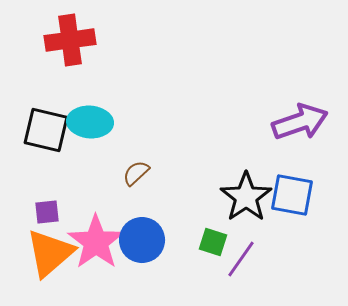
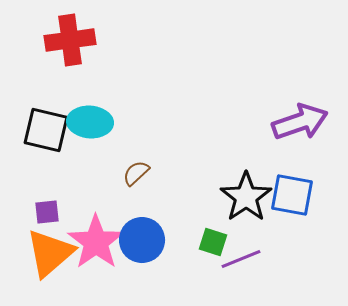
purple line: rotated 33 degrees clockwise
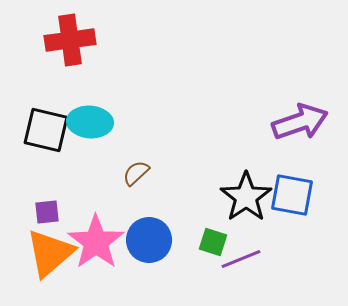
blue circle: moved 7 px right
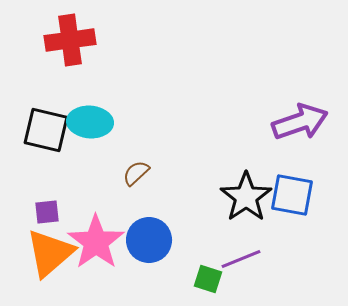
green square: moved 5 px left, 37 px down
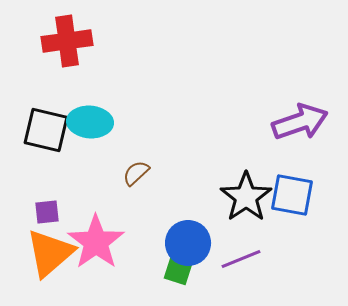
red cross: moved 3 px left, 1 px down
blue circle: moved 39 px right, 3 px down
green square: moved 30 px left, 8 px up
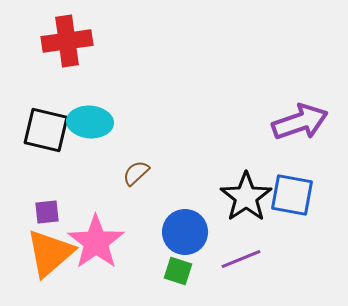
blue circle: moved 3 px left, 11 px up
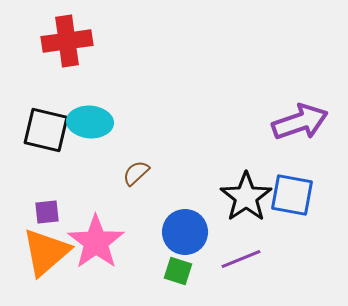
orange triangle: moved 4 px left, 1 px up
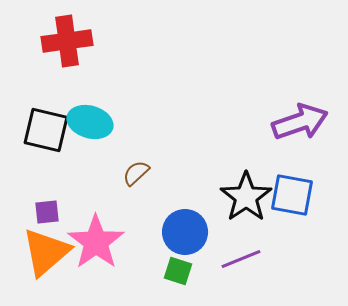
cyan ellipse: rotated 12 degrees clockwise
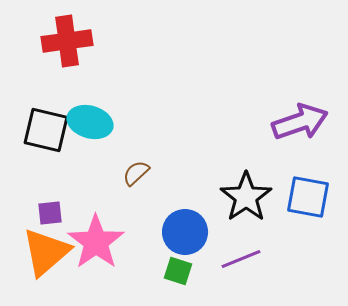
blue square: moved 16 px right, 2 px down
purple square: moved 3 px right, 1 px down
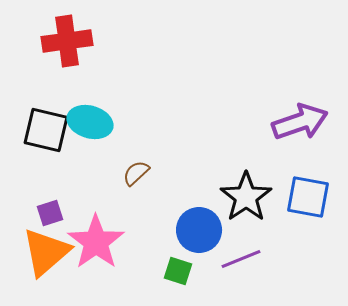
purple square: rotated 12 degrees counterclockwise
blue circle: moved 14 px right, 2 px up
